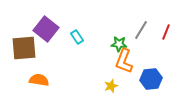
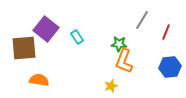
gray line: moved 1 px right, 10 px up
blue hexagon: moved 19 px right, 12 px up
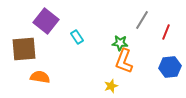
purple square: moved 8 px up
green star: moved 1 px right, 1 px up
brown square: moved 1 px down
orange semicircle: moved 1 px right, 3 px up
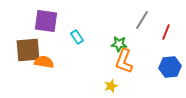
purple square: rotated 30 degrees counterclockwise
green star: moved 1 px left, 1 px down
brown square: moved 4 px right, 1 px down
orange semicircle: moved 4 px right, 15 px up
